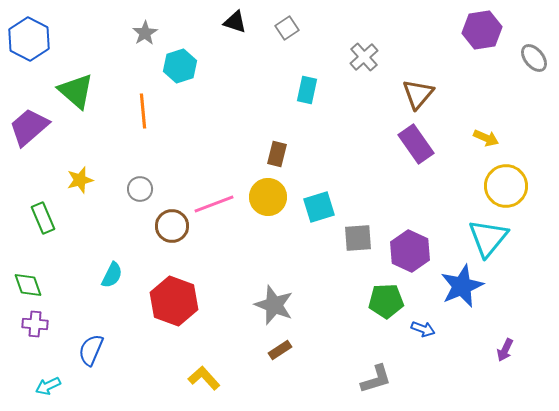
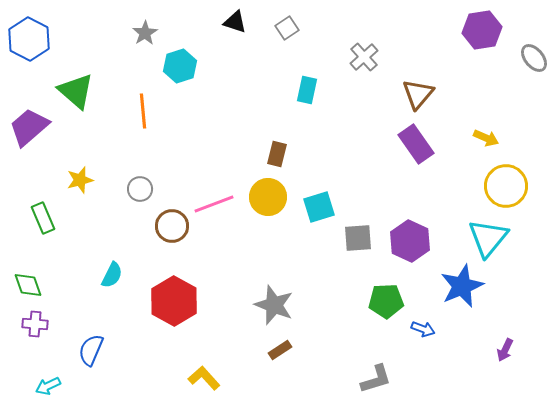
purple hexagon at (410, 251): moved 10 px up
red hexagon at (174, 301): rotated 9 degrees clockwise
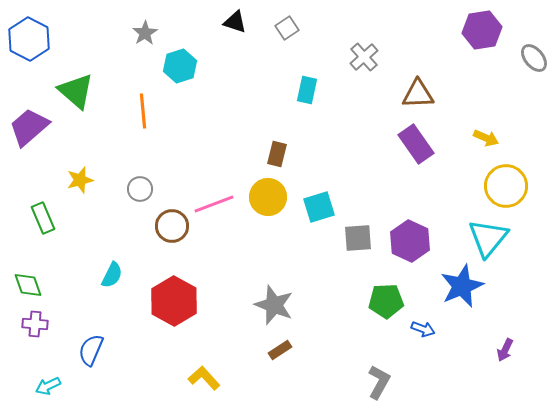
brown triangle at (418, 94): rotated 48 degrees clockwise
gray L-shape at (376, 379): moved 3 px right, 3 px down; rotated 44 degrees counterclockwise
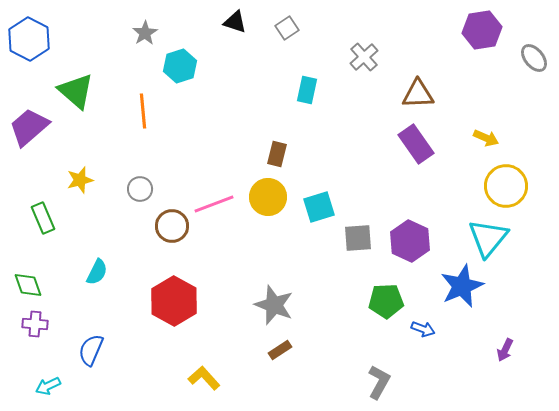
cyan semicircle at (112, 275): moved 15 px left, 3 px up
